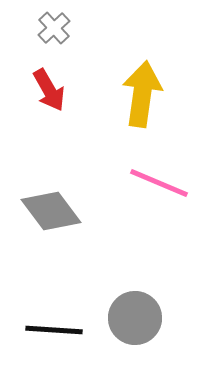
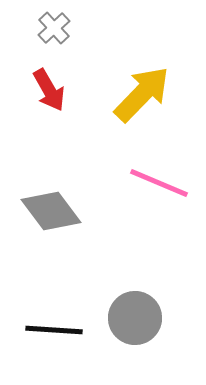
yellow arrow: rotated 36 degrees clockwise
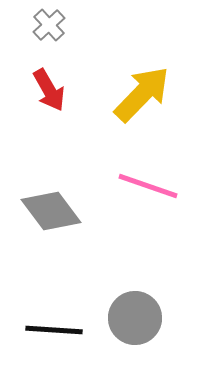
gray cross: moved 5 px left, 3 px up
pink line: moved 11 px left, 3 px down; rotated 4 degrees counterclockwise
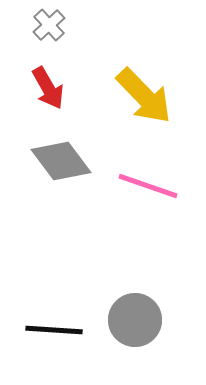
red arrow: moved 1 px left, 2 px up
yellow arrow: moved 2 px right, 2 px down; rotated 92 degrees clockwise
gray diamond: moved 10 px right, 50 px up
gray circle: moved 2 px down
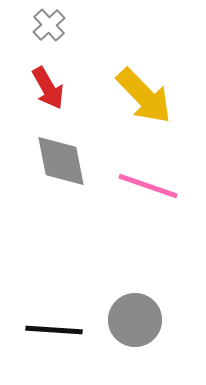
gray diamond: rotated 26 degrees clockwise
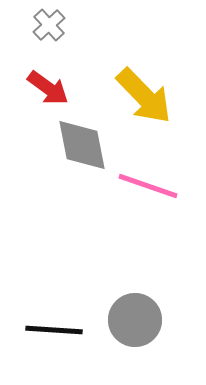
red arrow: rotated 24 degrees counterclockwise
gray diamond: moved 21 px right, 16 px up
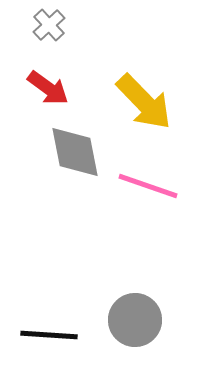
yellow arrow: moved 6 px down
gray diamond: moved 7 px left, 7 px down
black line: moved 5 px left, 5 px down
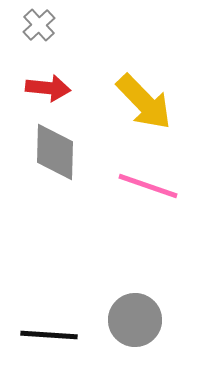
gray cross: moved 10 px left
red arrow: rotated 30 degrees counterclockwise
gray diamond: moved 20 px left; rotated 12 degrees clockwise
